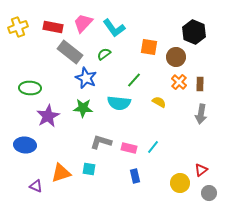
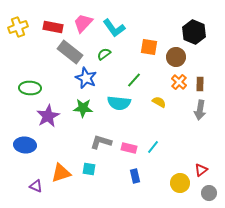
gray arrow: moved 1 px left, 4 px up
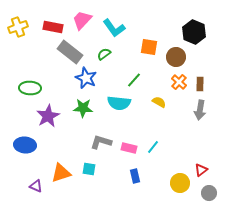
pink trapezoid: moved 1 px left, 3 px up
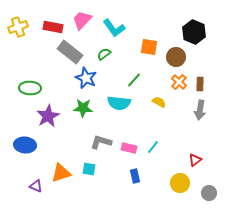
red triangle: moved 6 px left, 10 px up
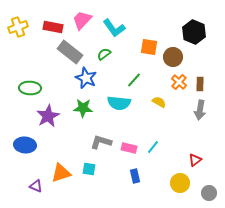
brown circle: moved 3 px left
